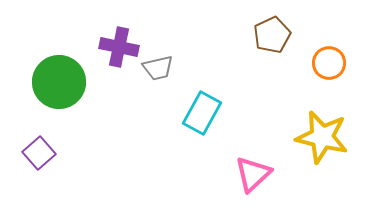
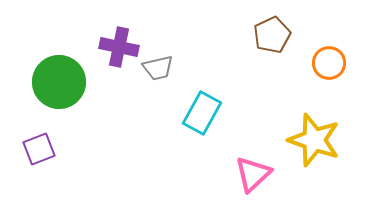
yellow star: moved 8 px left, 3 px down; rotated 6 degrees clockwise
purple square: moved 4 px up; rotated 20 degrees clockwise
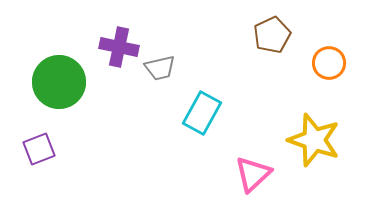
gray trapezoid: moved 2 px right
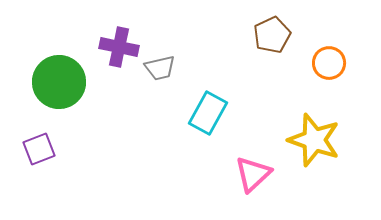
cyan rectangle: moved 6 px right
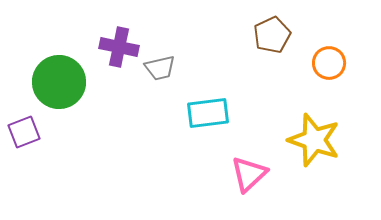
cyan rectangle: rotated 54 degrees clockwise
purple square: moved 15 px left, 17 px up
pink triangle: moved 4 px left
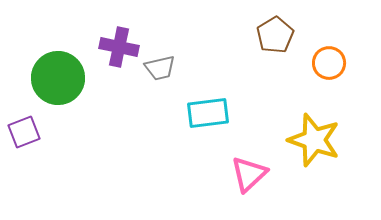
brown pentagon: moved 3 px right; rotated 6 degrees counterclockwise
green circle: moved 1 px left, 4 px up
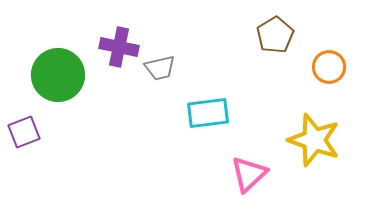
orange circle: moved 4 px down
green circle: moved 3 px up
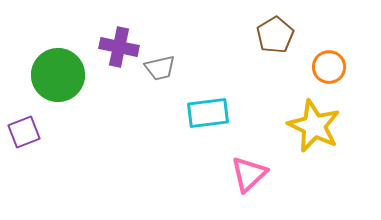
yellow star: moved 14 px up; rotated 6 degrees clockwise
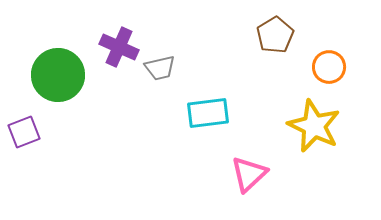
purple cross: rotated 12 degrees clockwise
